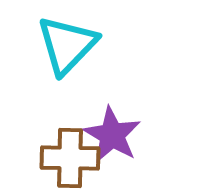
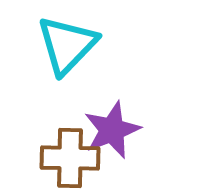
purple star: moved 5 px up; rotated 20 degrees clockwise
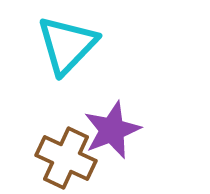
brown cross: moved 4 px left; rotated 24 degrees clockwise
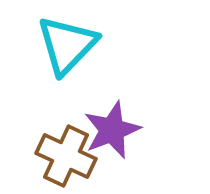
brown cross: moved 2 px up
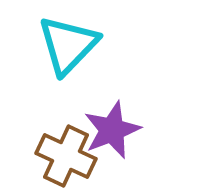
cyan triangle: moved 1 px right
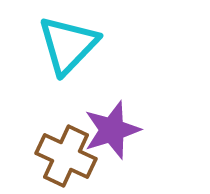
purple star: rotated 4 degrees clockwise
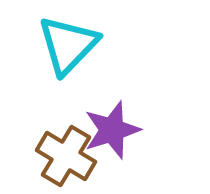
brown cross: rotated 6 degrees clockwise
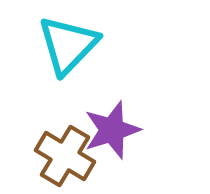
brown cross: moved 1 px left
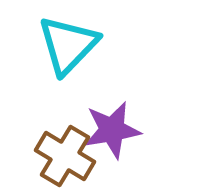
purple star: rotated 8 degrees clockwise
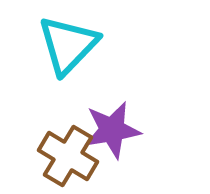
brown cross: moved 3 px right
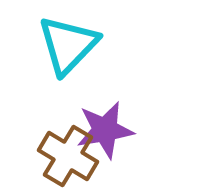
purple star: moved 7 px left
